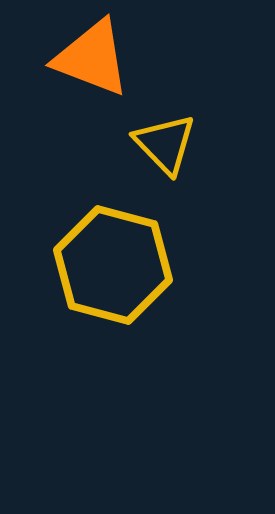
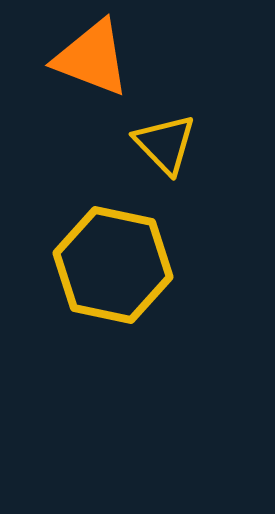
yellow hexagon: rotated 3 degrees counterclockwise
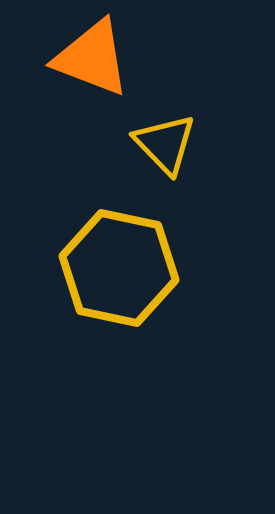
yellow hexagon: moved 6 px right, 3 px down
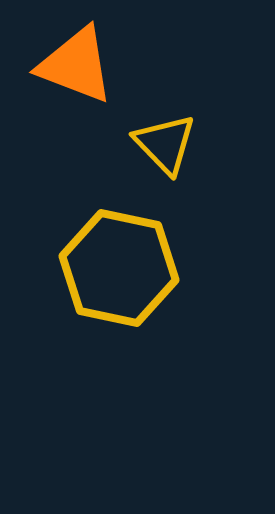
orange triangle: moved 16 px left, 7 px down
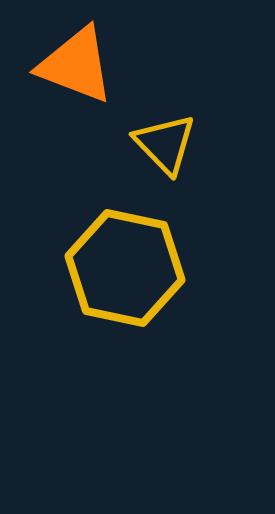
yellow hexagon: moved 6 px right
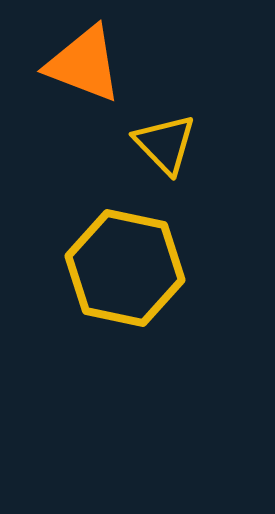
orange triangle: moved 8 px right, 1 px up
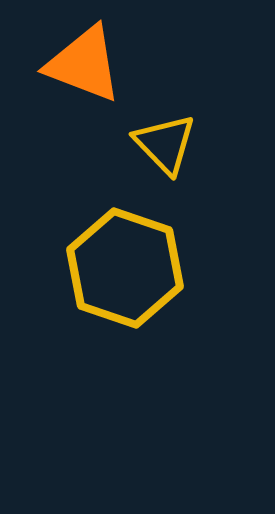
yellow hexagon: rotated 7 degrees clockwise
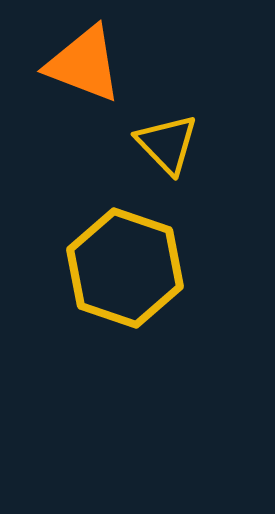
yellow triangle: moved 2 px right
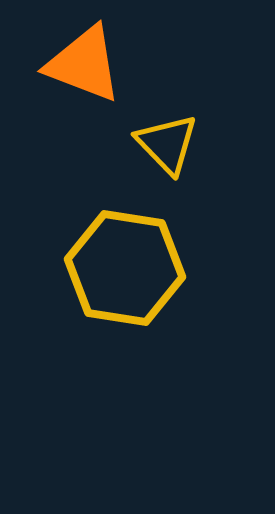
yellow hexagon: rotated 10 degrees counterclockwise
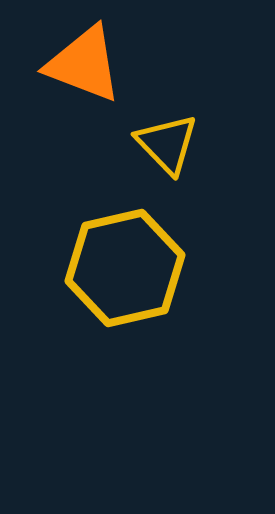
yellow hexagon: rotated 22 degrees counterclockwise
